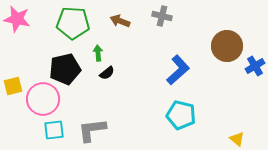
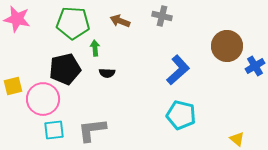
green arrow: moved 3 px left, 5 px up
black semicircle: rotated 42 degrees clockwise
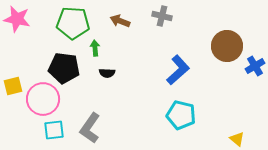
black pentagon: moved 1 px left, 1 px up; rotated 20 degrees clockwise
gray L-shape: moved 2 px left, 2 px up; rotated 48 degrees counterclockwise
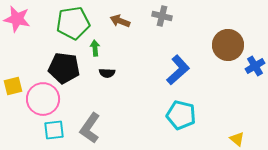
green pentagon: rotated 12 degrees counterclockwise
brown circle: moved 1 px right, 1 px up
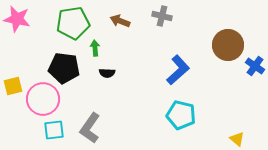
blue cross: rotated 24 degrees counterclockwise
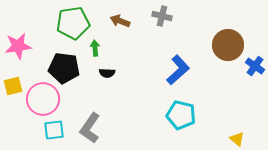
pink star: moved 1 px right, 27 px down; rotated 20 degrees counterclockwise
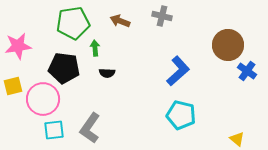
blue cross: moved 8 px left, 5 px down
blue L-shape: moved 1 px down
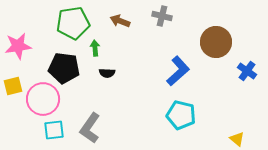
brown circle: moved 12 px left, 3 px up
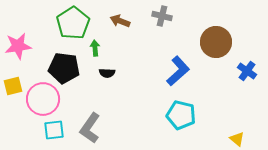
green pentagon: rotated 24 degrees counterclockwise
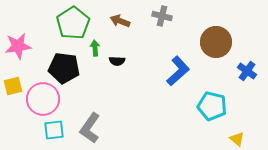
black semicircle: moved 10 px right, 12 px up
cyan pentagon: moved 31 px right, 9 px up
